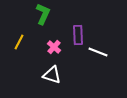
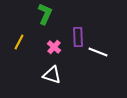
green L-shape: moved 2 px right
purple rectangle: moved 2 px down
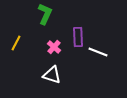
yellow line: moved 3 px left, 1 px down
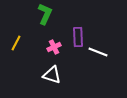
pink cross: rotated 24 degrees clockwise
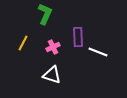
yellow line: moved 7 px right
pink cross: moved 1 px left
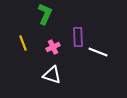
yellow line: rotated 49 degrees counterclockwise
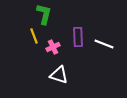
green L-shape: moved 1 px left; rotated 10 degrees counterclockwise
yellow line: moved 11 px right, 7 px up
white line: moved 6 px right, 8 px up
white triangle: moved 7 px right
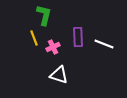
green L-shape: moved 1 px down
yellow line: moved 2 px down
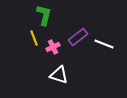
purple rectangle: rotated 54 degrees clockwise
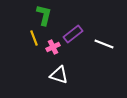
purple rectangle: moved 5 px left, 3 px up
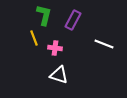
purple rectangle: moved 14 px up; rotated 24 degrees counterclockwise
pink cross: moved 2 px right, 1 px down; rotated 32 degrees clockwise
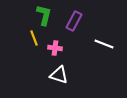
purple rectangle: moved 1 px right, 1 px down
